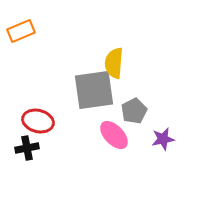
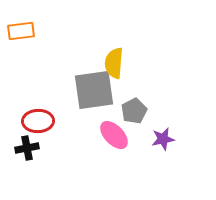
orange rectangle: rotated 16 degrees clockwise
red ellipse: rotated 16 degrees counterclockwise
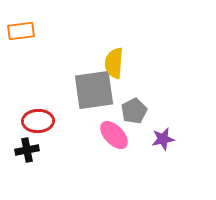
black cross: moved 2 px down
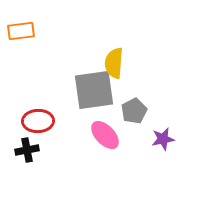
pink ellipse: moved 9 px left
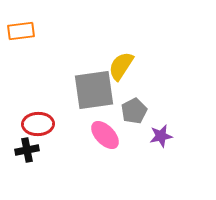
yellow semicircle: moved 7 px right, 3 px down; rotated 28 degrees clockwise
red ellipse: moved 3 px down
purple star: moved 2 px left, 3 px up
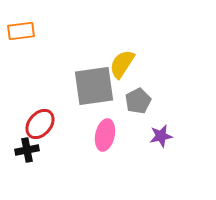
yellow semicircle: moved 1 px right, 2 px up
gray square: moved 4 px up
gray pentagon: moved 4 px right, 10 px up
red ellipse: moved 2 px right; rotated 48 degrees counterclockwise
pink ellipse: rotated 56 degrees clockwise
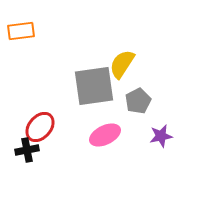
red ellipse: moved 3 px down
pink ellipse: rotated 52 degrees clockwise
